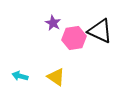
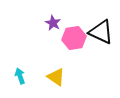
black triangle: moved 1 px right, 1 px down
cyan arrow: rotated 56 degrees clockwise
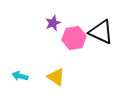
purple star: rotated 21 degrees clockwise
cyan arrow: rotated 56 degrees counterclockwise
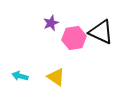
purple star: moved 2 px left
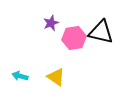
black triangle: rotated 12 degrees counterclockwise
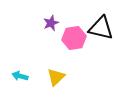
black triangle: moved 4 px up
yellow triangle: rotated 42 degrees clockwise
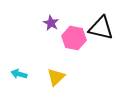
purple star: rotated 21 degrees counterclockwise
pink hexagon: rotated 20 degrees clockwise
cyan arrow: moved 1 px left, 2 px up
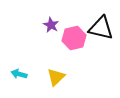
purple star: moved 2 px down
pink hexagon: rotated 25 degrees counterclockwise
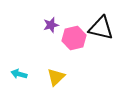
purple star: rotated 28 degrees clockwise
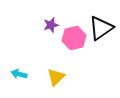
black triangle: rotated 48 degrees counterclockwise
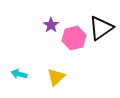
purple star: rotated 21 degrees counterclockwise
